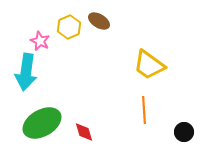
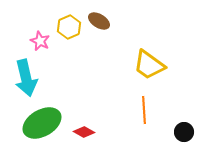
cyan arrow: moved 6 px down; rotated 21 degrees counterclockwise
red diamond: rotated 45 degrees counterclockwise
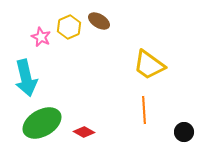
pink star: moved 1 px right, 4 px up
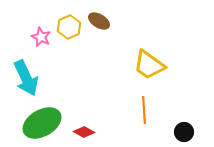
cyan arrow: rotated 12 degrees counterclockwise
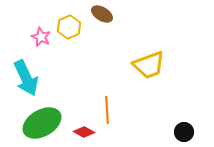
brown ellipse: moved 3 px right, 7 px up
yellow trapezoid: rotated 56 degrees counterclockwise
orange line: moved 37 px left
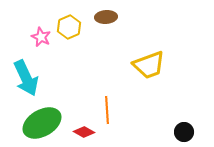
brown ellipse: moved 4 px right, 3 px down; rotated 35 degrees counterclockwise
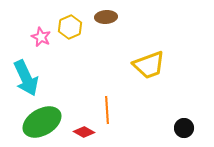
yellow hexagon: moved 1 px right
green ellipse: moved 1 px up
black circle: moved 4 px up
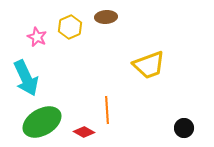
pink star: moved 4 px left
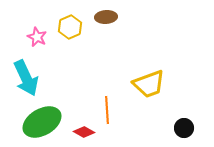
yellow trapezoid: moved 19 px down
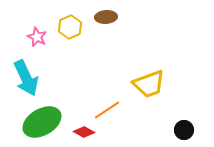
orange line: rotated 60 degrees clockwise
black circle: moved 2 px down
